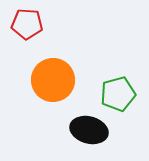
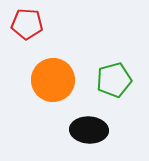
green pentagon: moved 4 px left, 14 px up
black ellipse: rotated 12 degrees counterclockwise
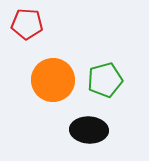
green pentagon: moved 9 px left
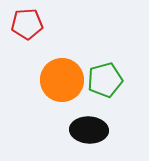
red pentagon: rotated 8 degrees counterclockwise
orange circle: moved 9 px right
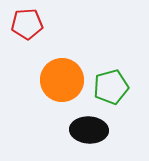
green pentagon: moved 6 px right, 7 px down
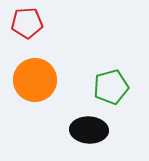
red pentagon: moved 1 px up
orange circle: moved 27 px left
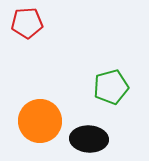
orange circle: moved 5 px right, 41 px down
black ellipse: moved 9 px down
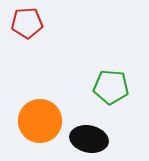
green pentagon: rotated 20 degrees clockwise
black ellipse: rotated 9 degrees clockwise
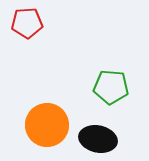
orange circle: moved 7 px right, 4 px down
black ellipse: moved 9 px right
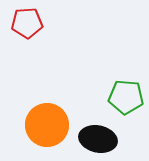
green pentagon: moved 15 px right, 10 px down
